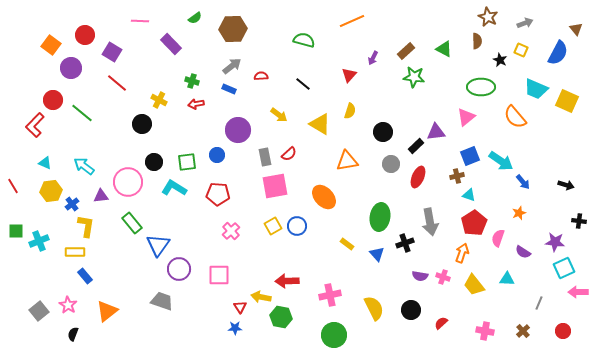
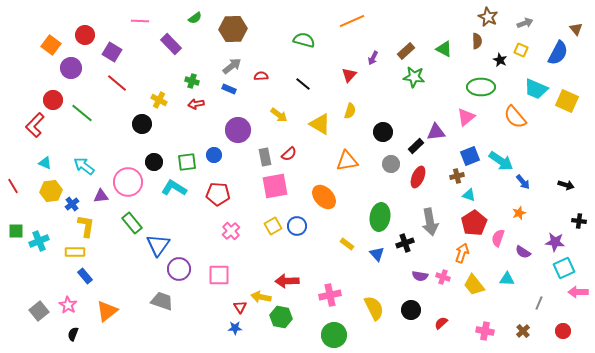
blue circle at (217, 155): moved 3 px left
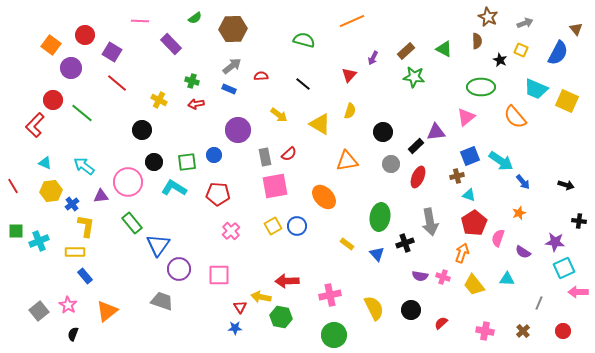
black circle at (142, 124): moved 6 px down
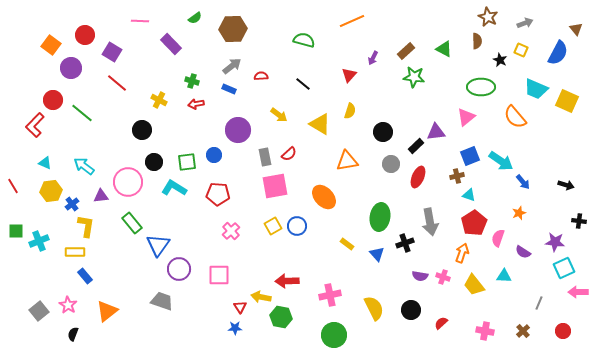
cyan triangle at (507, 279): moved 3 px left, 3 px up
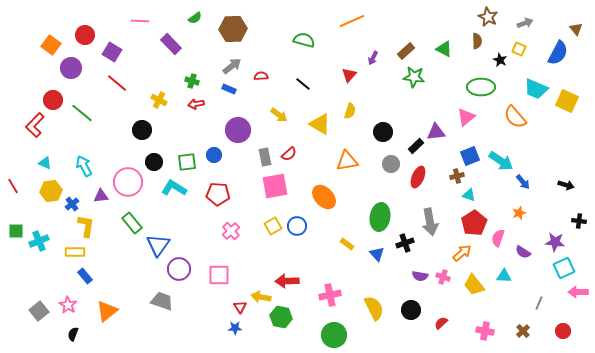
yellow square at (521, 50): moved 2 px left, 1 px up
cyan arrow at (84, 166): rotated 25 degrees clockwise
orange arrow at (462, 253): rotated 30 degrees clockwise
